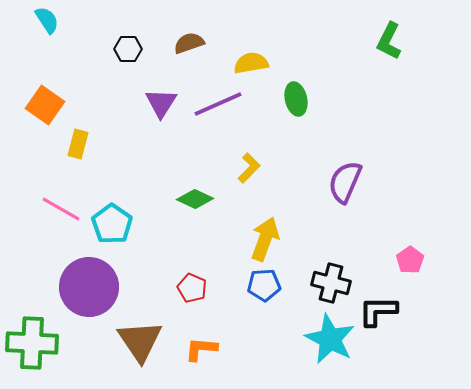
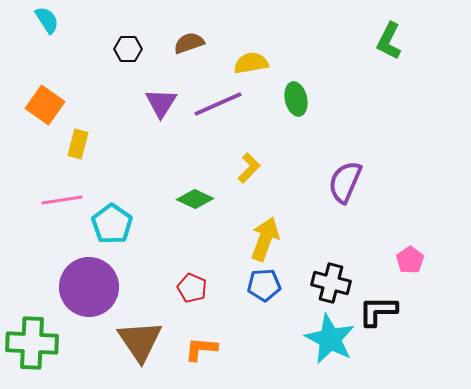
pink line: moved 1 px right, 9 px up; rotated 39 degrees counterclockwise
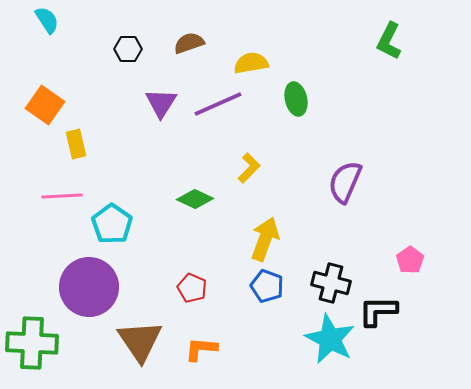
yellow rectangle: moved 2 px left; rotated 28 degrees counterclockwise
pink line: moved 4 px up; rotated 6 degrees clockwise
blue pentagon: moved 3 px right, 1 px down; rotated 24 degrees clockwise
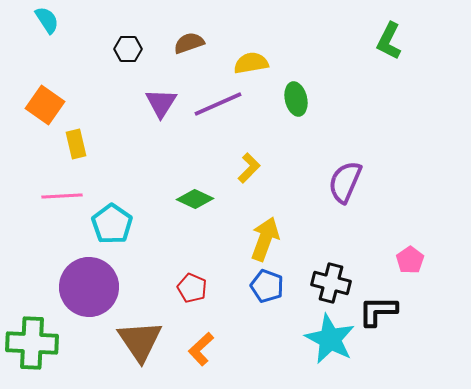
orange L-shape: rotated 48 degrees counterclockwise
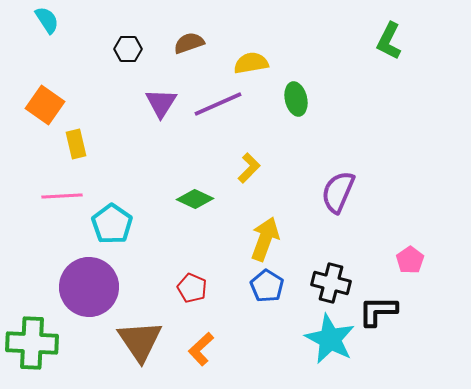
purple semicircle: moved 7 px left, 10 px down
blue pentagon: rotated 12 degrees clockwise
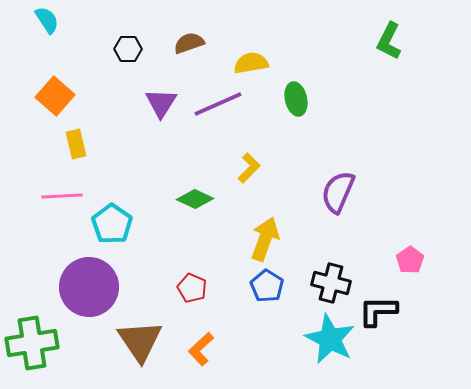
orange square: moved 10 px right, 9 px up; rotated 6 degrees clockwise
green cross: rotated 12 degrees counterclockwise
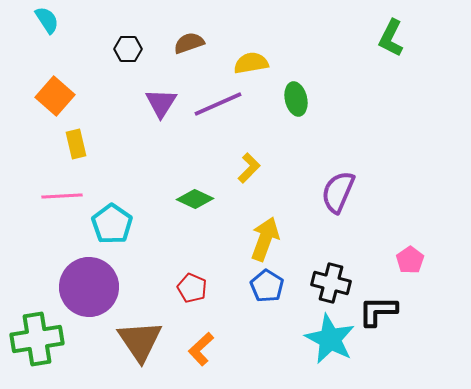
green L-shape: moved 2 px right, 3 px up
green cross: moved 5 px right, 4 px up
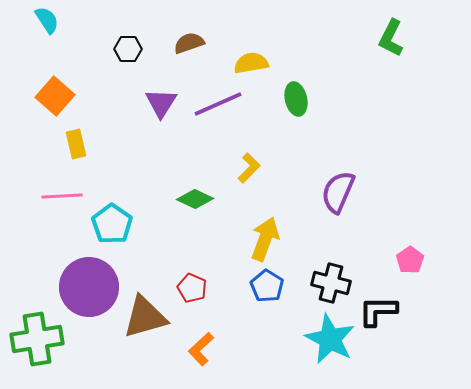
brown triangle: moved 5 px right, 24 px up; rotated 48 degrees clockwise
